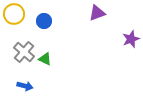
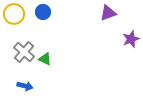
purple triangle: moved 11 px right
blue circle: moved 1 px left, 9 px up
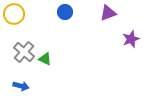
blue circle: moved 22 px right
blue arrow: moved 4 px left
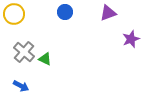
blue arrow: rotated 14 degrees clockwise
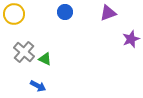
blue arrow: moved 17 px right
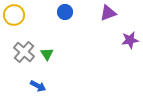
yellow circle: moved 1 px down
purple star: moved 1 px left, 1 px down; rotated 12 degrees clockwise
green triangle: moved 2 px right, 5 px up; rotated 32 degrees clockwise
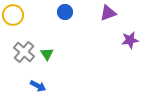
yellow circle: moved 1 px left
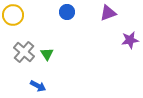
blue circle: moved 2 px right
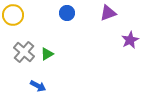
blue circle: moved 1 px down
purple star: rotated 18 degrees counterclockwise
green triangle: rotated 32 degrees clockwise
